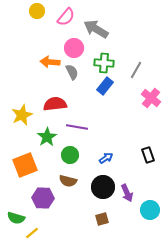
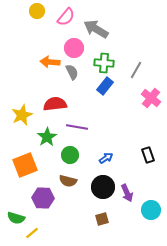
cyan circle: moved 1 px right
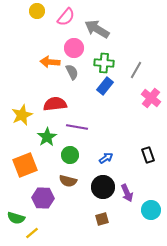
gray arrow: moved 1 px right
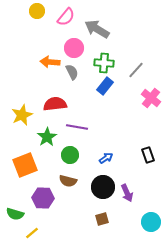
gray line: rotated 12 degrees clockwise
cyan circle: moved 12 px down
green semicircle: moved 1 px left, 4 px up
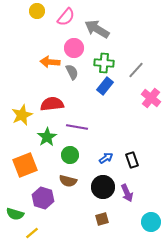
red semicircle: moved 3 px left
black rectangle: moved 16 px left, 5 px down
purple hexagon: rotated 15 degrees clockwise
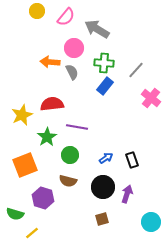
purple arrow: moved 1 px down; rotated 138 degrees counterclockwise
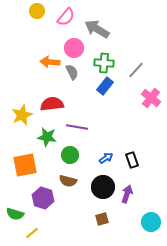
green star: rotated 30 degrees counterclockwise
orange square: rotated 10 degrees clockwise
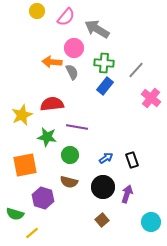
orange arrow: moved 2 px right
brown semicircle: moved 1 px right, 1 px down
brown square: moved 1 px down; rotated 24 degrees counterclockwise
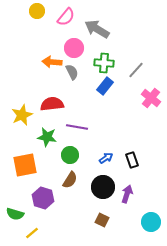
brown semicircle: moved 1 px right, 2 px up; rotated 72 degrees counterclockwise
brown square: rotated 24 degrees counterclockwise
